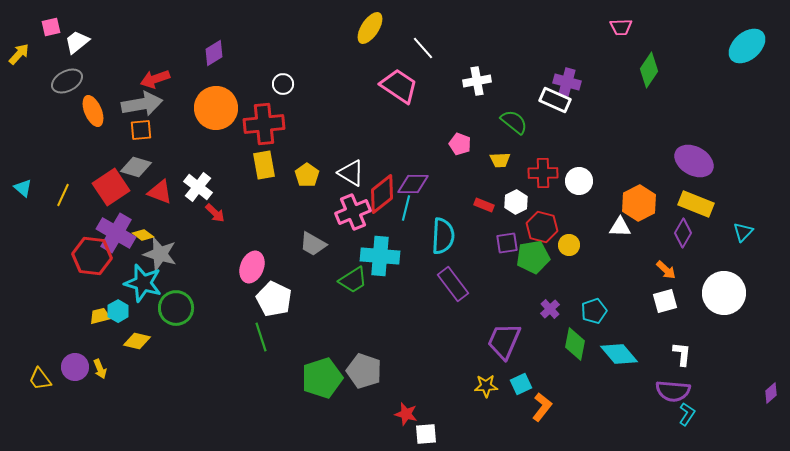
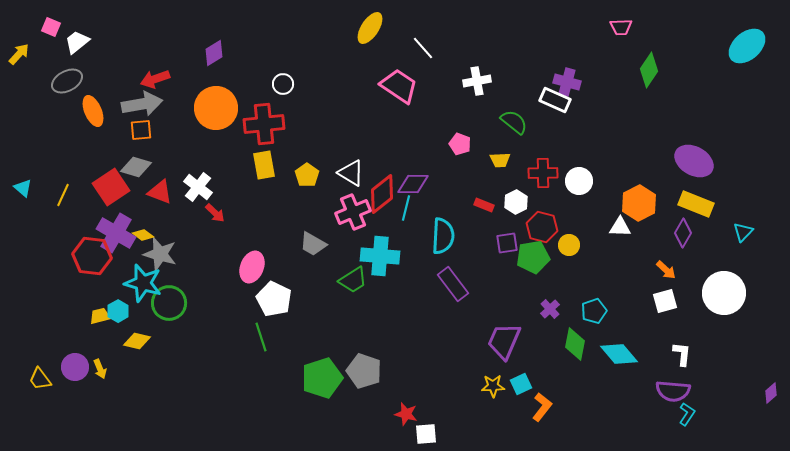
pink square at (51, 27): rotated 36 degrees clockwise
green circle at (176, 308): moved 7 px left, 5 px up
yellow star at (486, 386): moved 7 px right
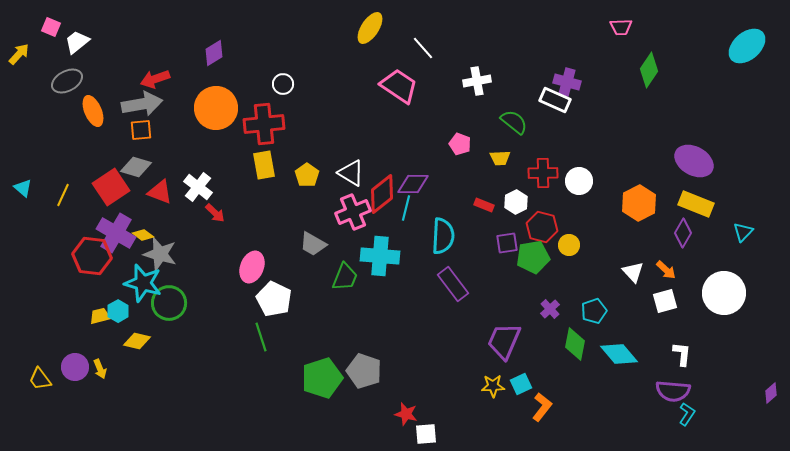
yellow trapezoid at (500, 160): moved 2 px up
white triangle at (620, 227): moved 13 px right, 45 px down; rotated 45 degrees clockwise
green trapezoid at (353, 280): moved 8 px left, 3 px up; rotated 36 degrees counterclockwise
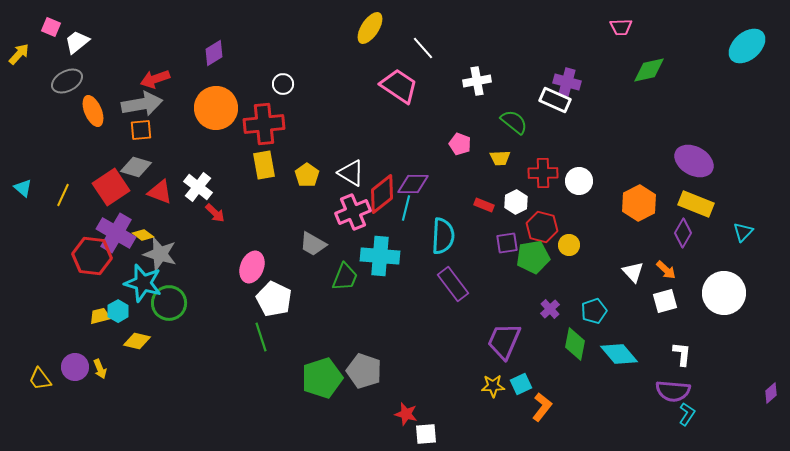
green diamond at (649, 70): rotated 44 degrees clockwise
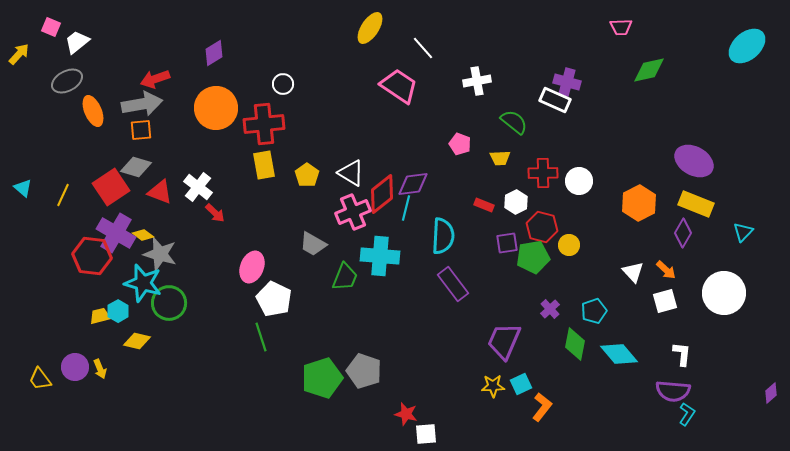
purple diamond at (413, 184): rotated 8 degrees counterclockwise
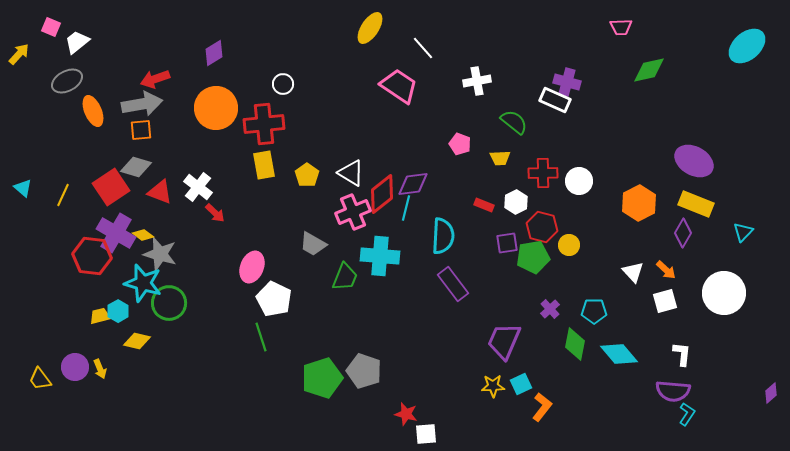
cyan pentagon at (594, 311): rotated 20 degrees clockwise
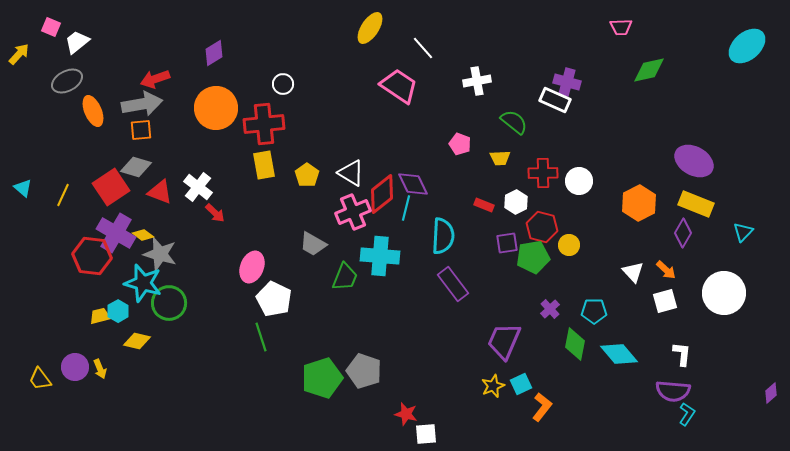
purple diamond at (413, 184): rotated 72 degrees clockwise
yellow star at (493, 386): rotated 20 degrees counterclockwise
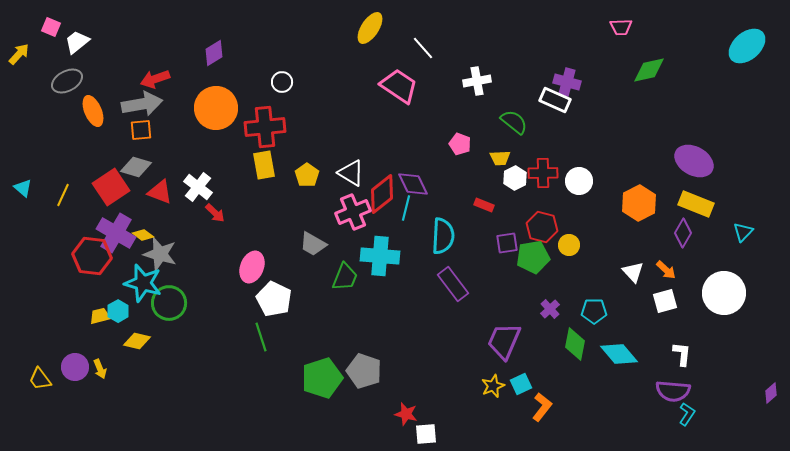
white circle at (283, 84): moved 1 px left, 2 px up
red cross at (264, 124): moved 1 px right, 3 px down
white hexagon at (516, 202): moved 1 px left, 24 px up
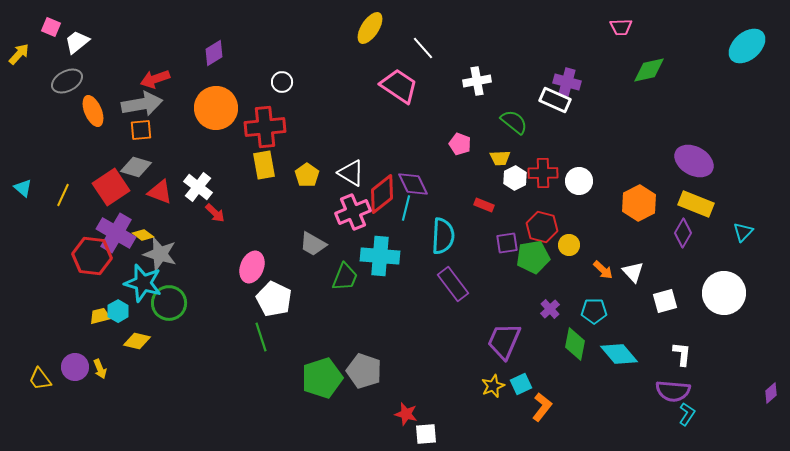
orange arrow at (666, 270): moved 63 px left
